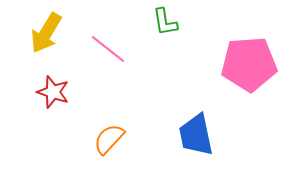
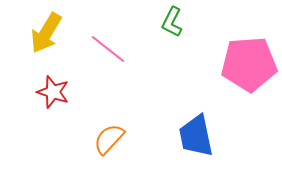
green L-shape: moved 7 px right; rotated 36 degrees clockwise
blue trapezoid: moved 1 px down
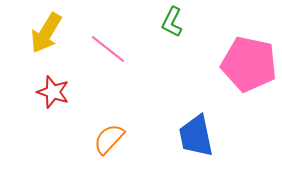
pink pentagon: rotated 16 degrees clockwise
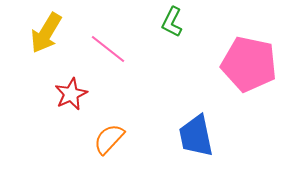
red star: moved 18 px right, 2 px down; rotated 28 degrees clockwise
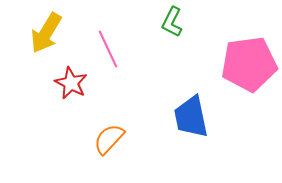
pink line: rotated 27 degrees clockwise
pink pentagon: rotated 20 degrees counterclockwise
red star: moved 11 px up; rotated 20 degrees counterclockwise
blue trapezoid: moved 5 px left, 19 px up
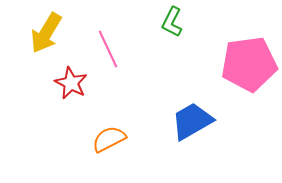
blue trapezoid: moved 1 px right, 4 px down; rotated 72 degrees clockwise
orange semicircle: rotated 20 degrees clockwise
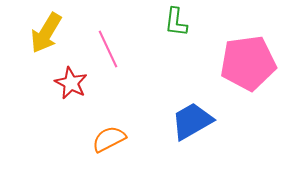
green L-shape: moved 4 px right; rotated 20 degrees counterclockwise
pink pentagon: moved 1 px left, 1 px up
